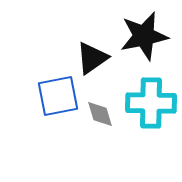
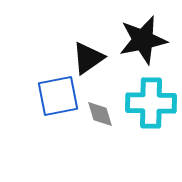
black star: moved 1 px left, 4 px down
black triangle: moved 4 px left
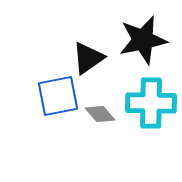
gray diamond: rotated 24 degrees counterclockwise
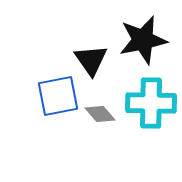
black triangle: moved 3 px right, 2 px down; rotated 30 degrees counterclockwise
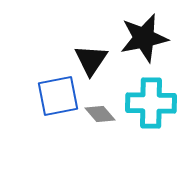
black star: moved 1 px right, 2 px up
black triangle: rotated 9 degrees clockwise
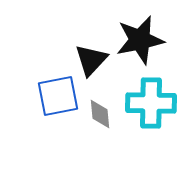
black star: moved 4 px left, 2 px down
black triangle: rotated 9 degrees clockwise
gray diamond: rotated 36 degrees clockwise
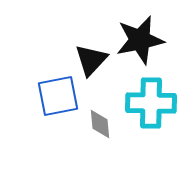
gray diamond: moved 10 px down
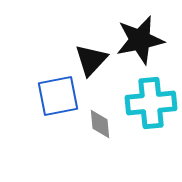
cyan cross: rotated 6 degrees counterclockwise
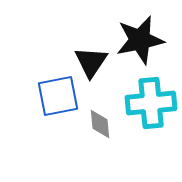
black triangle: moved 2 px down; rotated 9 degrees counterclockwise
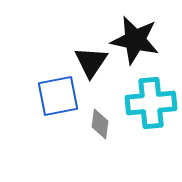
black star: moved 5 px left; rotated 24 degrees clockwise
gray diamond: rotated 12 degrees clockwise
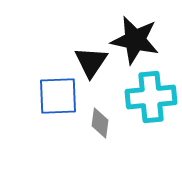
blue square: rotated 9 degrees clockwise
cyan cross: moved 6 px up
gray diamond: moved 1 px up
